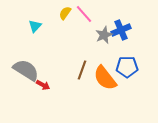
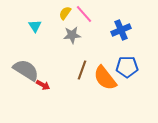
cyan triangle: rotated 16 degrees counterclockwise
gray star: moved 32 px left; rotated 18 degrees clockwise
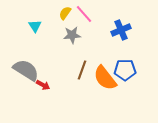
blue pentagon: moved 2 px left, 3 px down
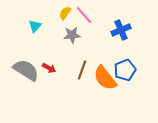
pink line: moved 1 px down
cyan triangle: rotated 16 degrees clockwise
blue pentagon: rotated 20 degrees counterclockwise
red arrow: moved 6 px right, 17 px up
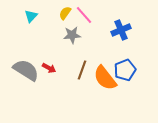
cyan triangle: moved 4 px left, 10 px up
